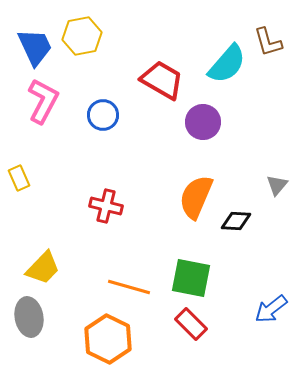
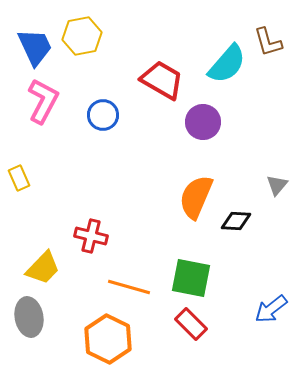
red cross: moved 15 px left, 30 px down
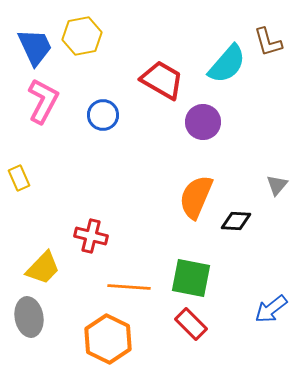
orange line: rotated 12 degrees counterclockwise
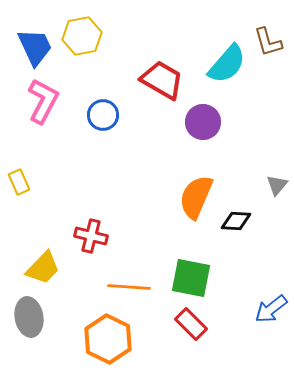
yellow rectangle: moved 4 px down
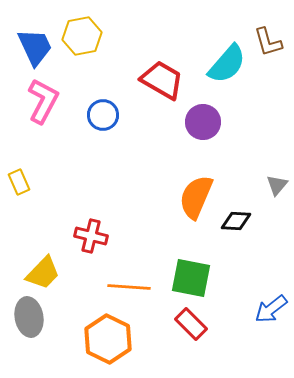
yellow trapezoid: moved 5 px down
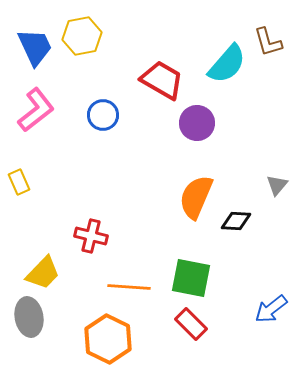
pink L-shape: moved 7 px left, 9 px down; rotated 24 degrees clockwise
purple circle: moved 6 px left, 1 px down
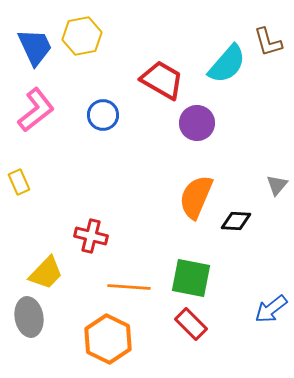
yellow trapezoid: moved 3 px right
